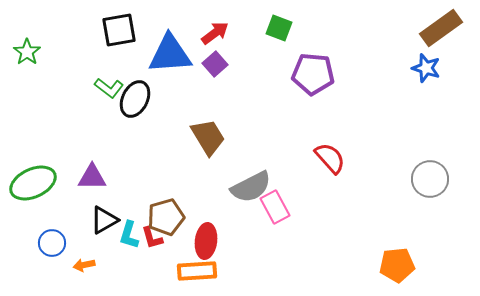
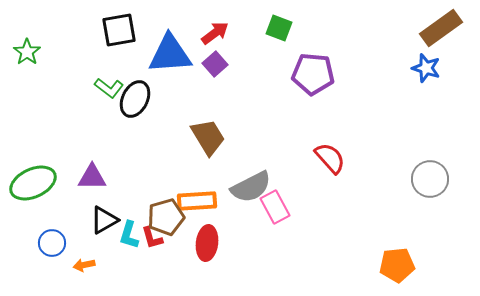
red ellipse: moved 1 px right, 2 px down
orange rectangle: moved 70 px up
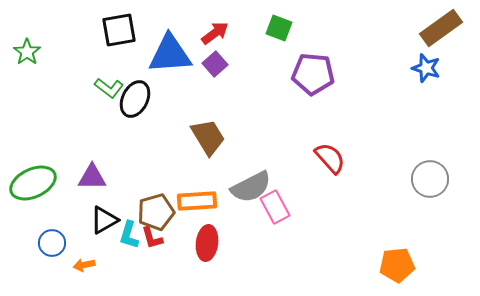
brown pentagon: moved 10 px left, 5 px up
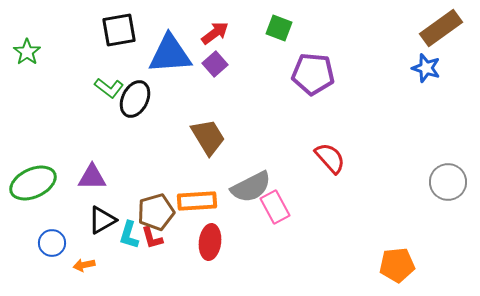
gray circle: moved 18 px right, 3 px down
black triangle: moved 2 px left
red ellipse: moved 3 px right, 1 px up
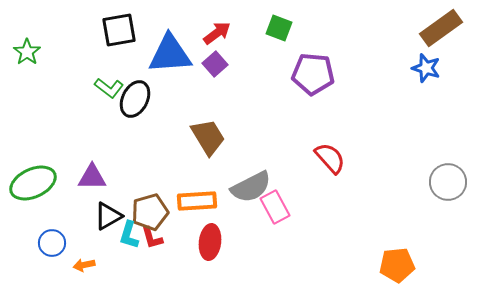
red arrow: moved 2 px right
brown pentagon: moved 6 px left
black triangle: moved 6 px right, 4 px up
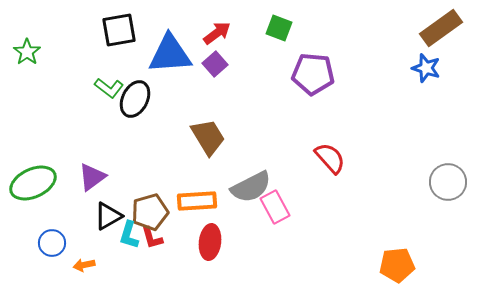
purple triangle: rotated 36 degrees counterclockwise
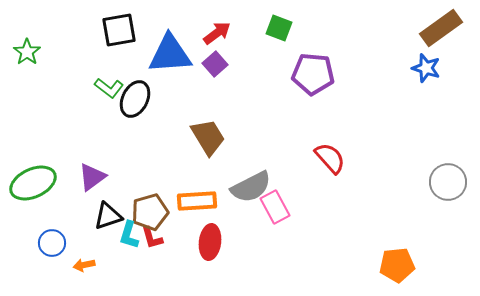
black triangle: rotated 12 degrees clockwise
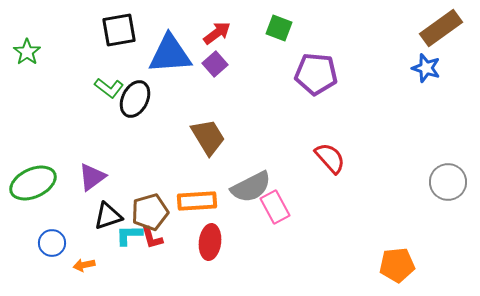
purple pentagon: moved 3 px right
cyan L-shape: rotated 72 degrees clockwise
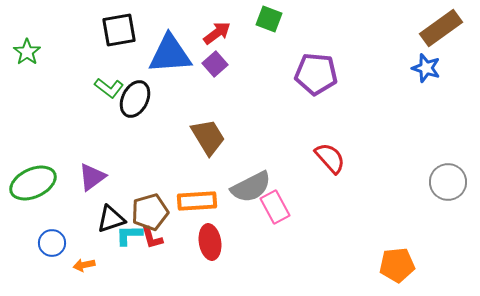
green square: moved 10 px left, 9 px up
black triangle: moved 3 px right, 3 px down
red ellipse: rotated 16 degrees counterclockwise
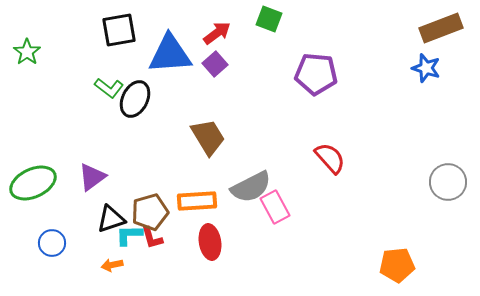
brown rectangle: rotated 15 degrees clockwise
orange arrow: moved 28 px right
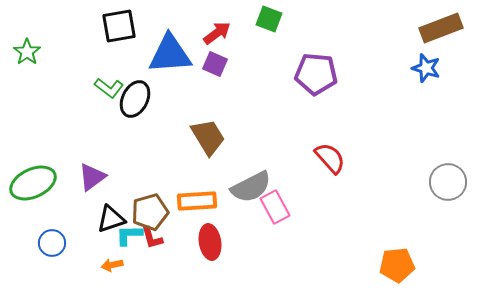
black square: moved 4 px up
purple square: rotated 25 degrees counterclockwise
